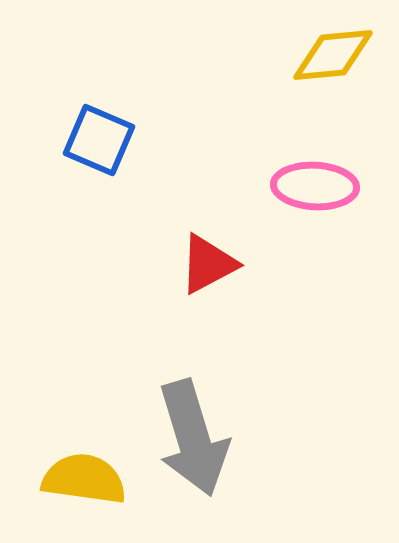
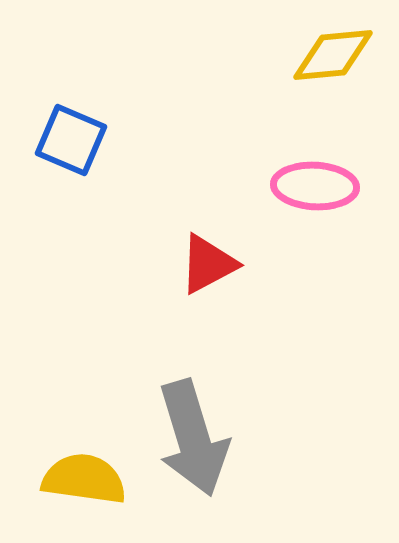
blue square: moved 28 px left
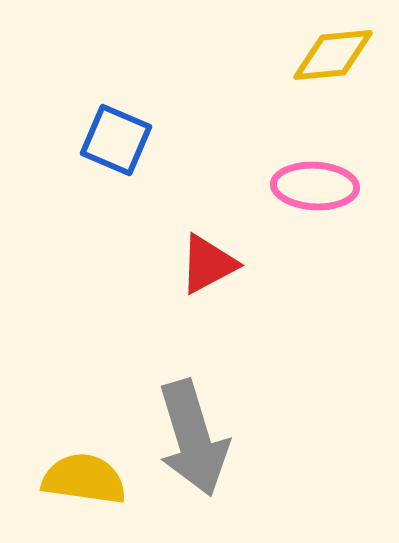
blue square: moved 45 px right
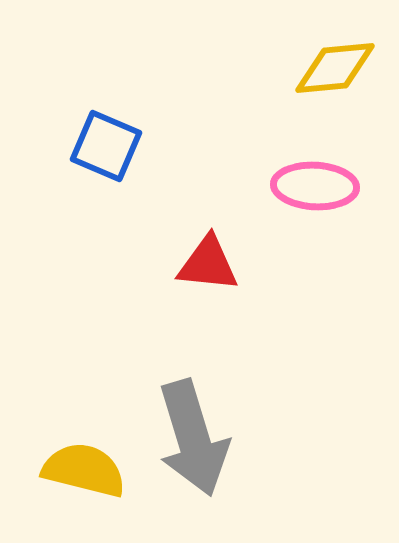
yellow diamond: moved 2 px right, 13 px down
blue square: moved 10 px left, 6 px down
red triangle: rotated 34 degrees clockwise
yellow semicircle: moved 9 px up; rotated 6 degrees clockwise
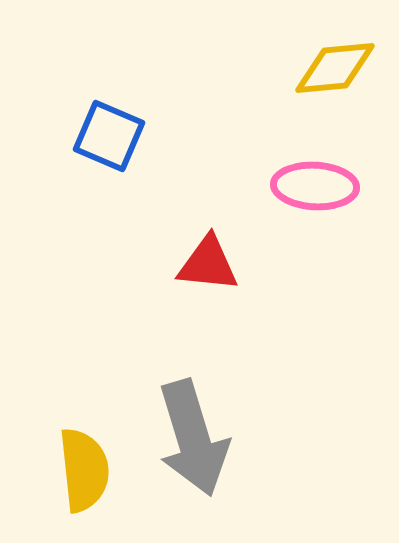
blue square: moved 3 px right, 10 px up
yellow semicircle: rotated 70 degrees clockwise
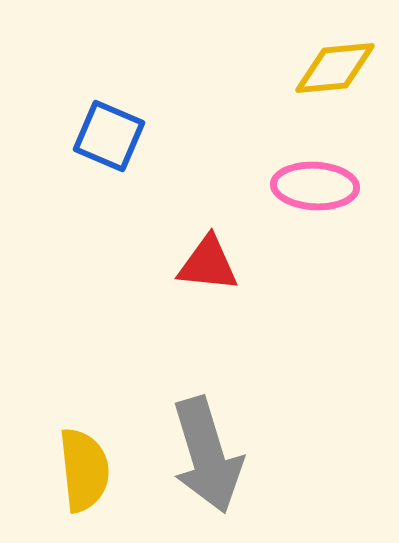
gray arrow: moved 14 px right, 17 px down
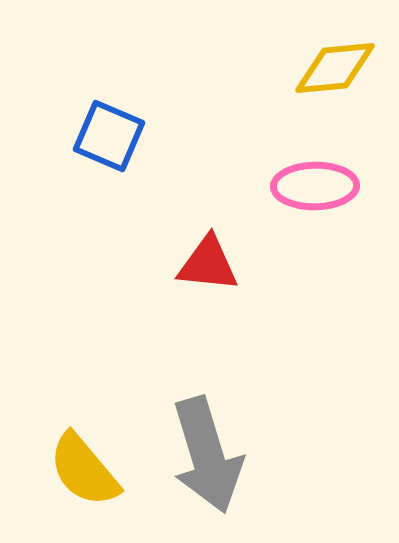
pink ellipse: rotated 4 degrees counterclockwise
yellow semicircle: rotated 146 degrees clockwise
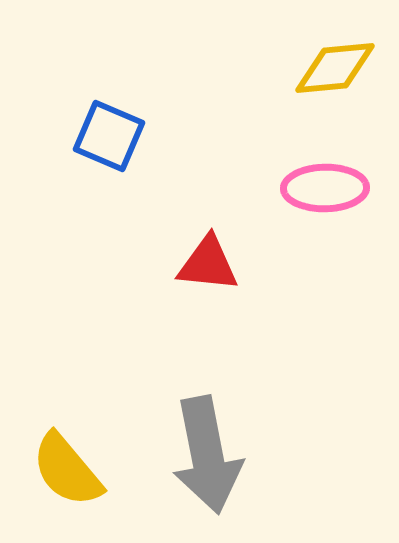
pink ellipse: moved 10 px right, 2 px down
gray arrow: rotated 6 degrees clockwise
yellow semicircle: moved 17 px left
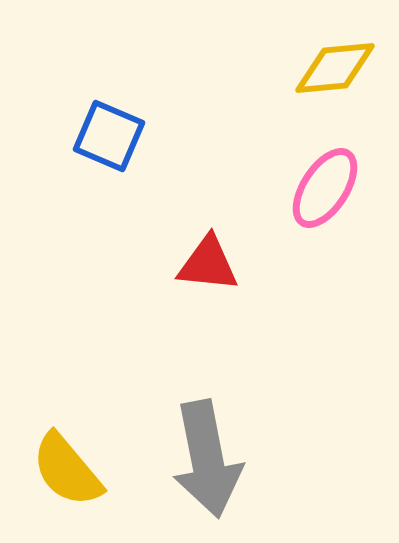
pink ellipse: rotated 56 degrees counterclockwise
gray arrow: moved 4 px down
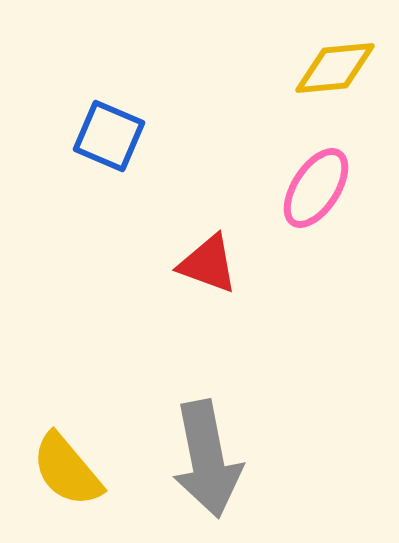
pink ellipse: moved 9 px left
red triangle: rotated 14 degrees clockwise
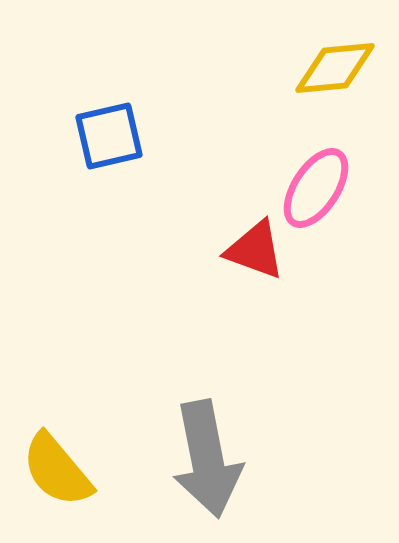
blue square: rotated 36 degrees counterclockwise
red triangle: moved 47 px right, 14 px up
yellow semicircle: moved 10 px left
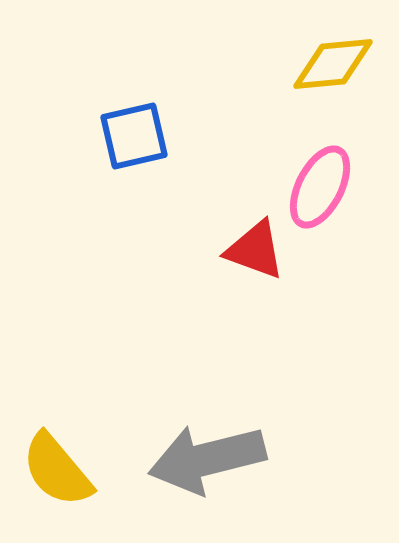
yellow diamond: moved 2 px left, 4 px up
blue square: moved 25 px right
pink ellipse: moved 4 px right, 1 px up; rotated 6 degrees counterclockwise
gray arrow: rotated 87 degrees clockwise
